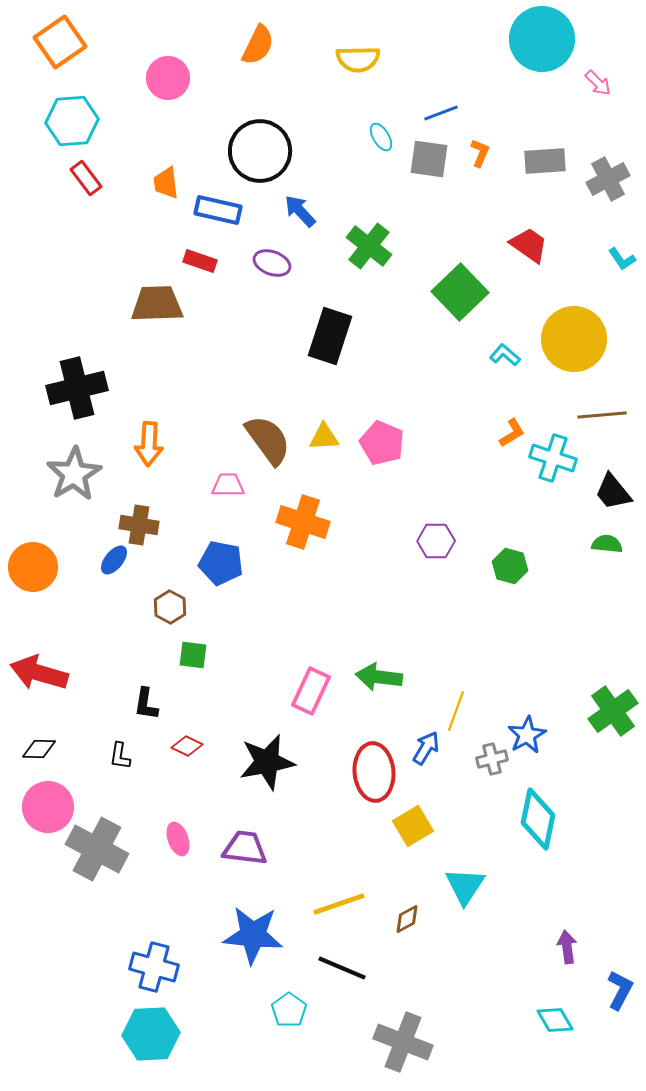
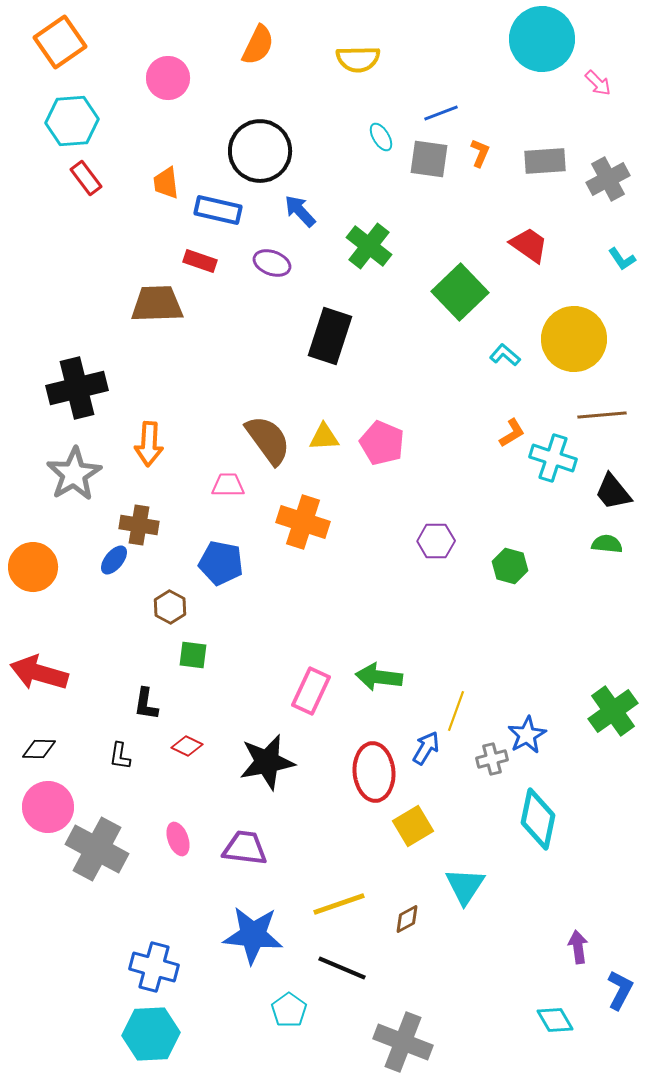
purple arrow at (567, 947): moved 11 px right
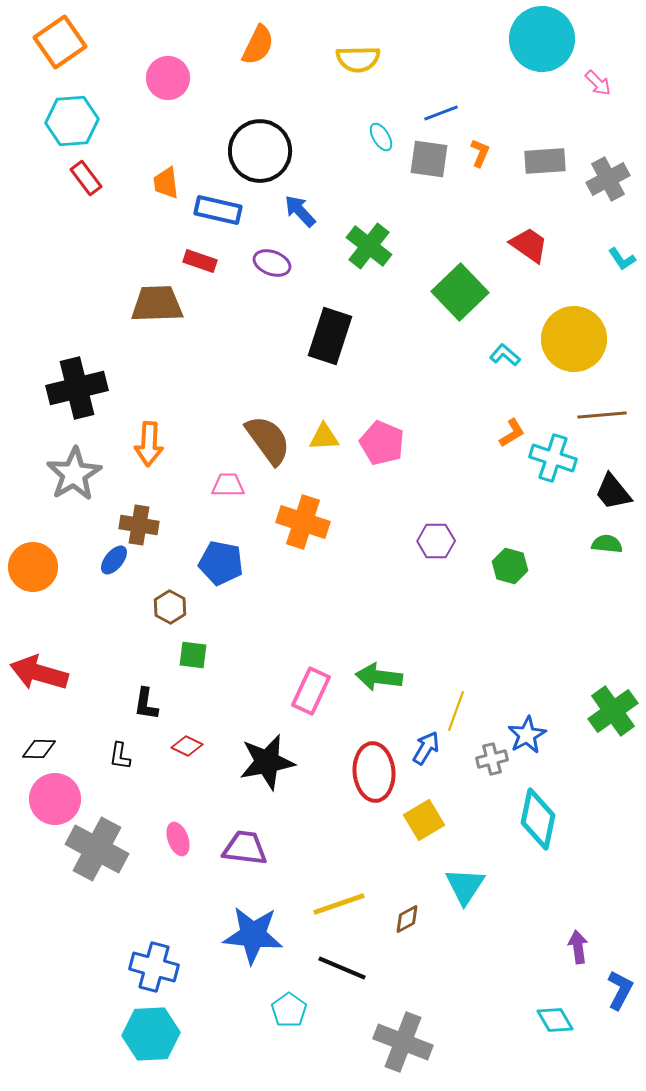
pink circle at (48, 807): moved 7 px right, 8 px up
yellow square at (413, 826): moved 11 px right, 6 px up
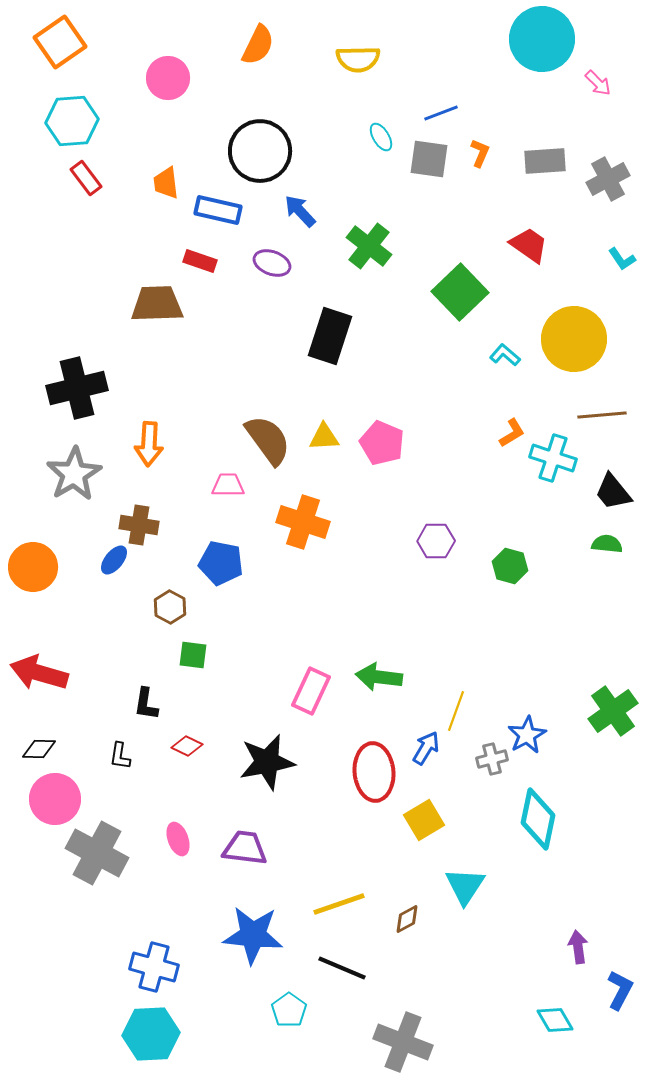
gray cross at (97, 849): moved 4 px down
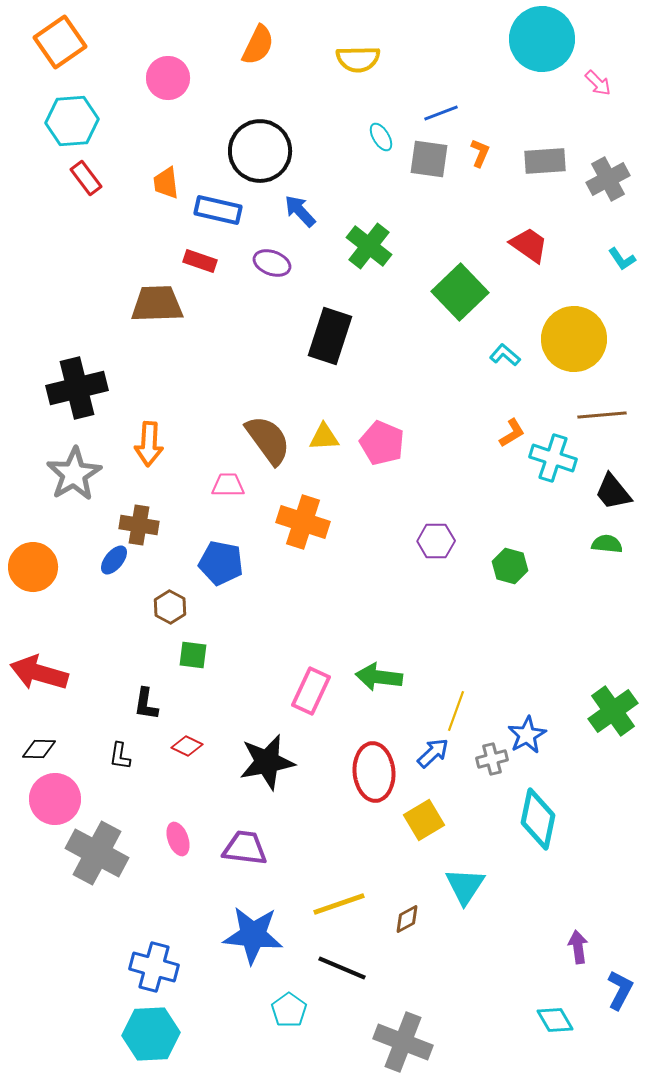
blue arrow at (426, 748): moved 7 px right, 5 px down; rotated 16 degrees clockwise
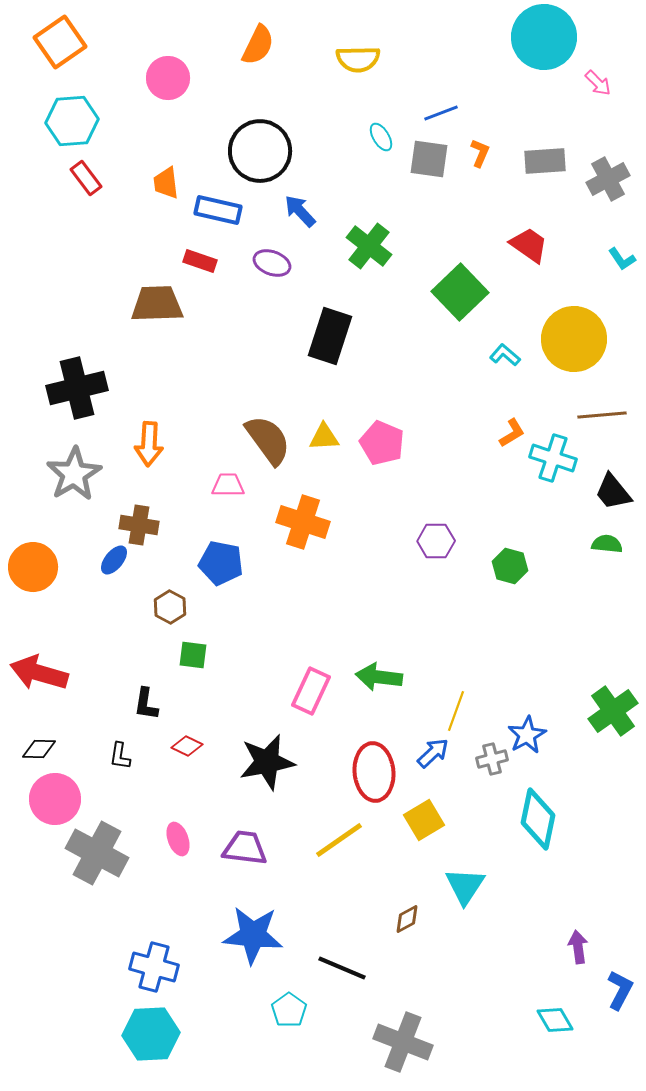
cyan circle at (542, 39): moved 2 px right, 2 px up
yellow line at (339, 904): moved 64 px up; rotated 16 degrees counterclockwise
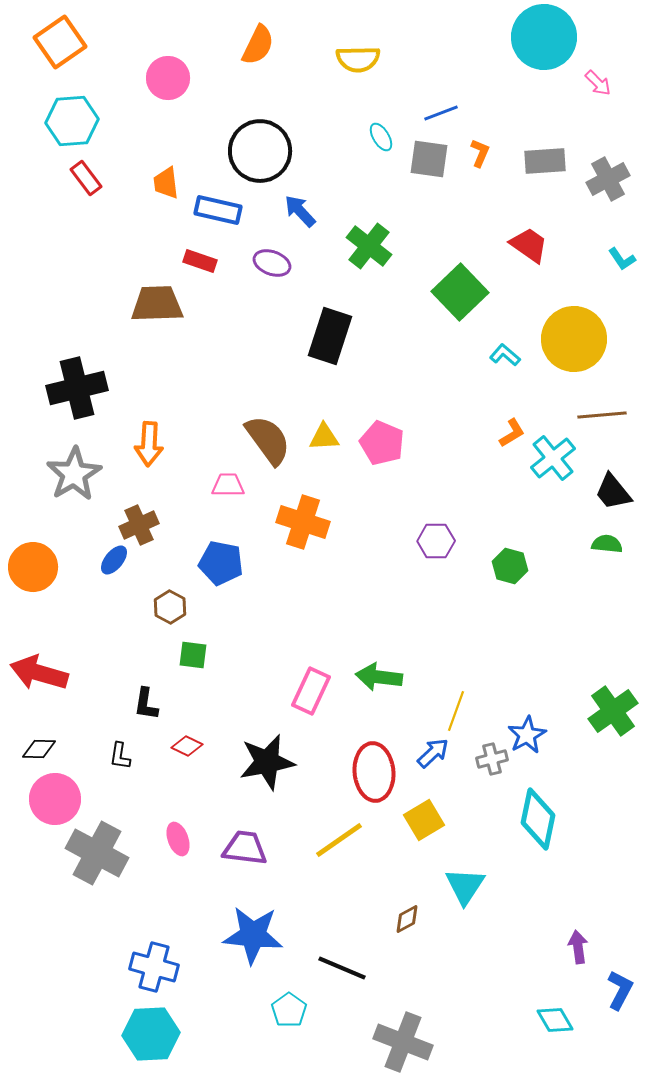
cyan cross at (553, 458): rotated 33 degrees clockwise
brown cross at (139, 525): rotated 33 degrees counterclockwise
